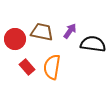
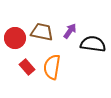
red circle: moved 1 px up
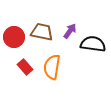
red circle: moved 1 px left, 1 px up
red rectangle: moved 2 px left
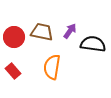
red rectangle: moved 12 px left, 4 px down
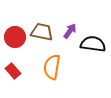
red circle: moved 1 px right
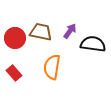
brown trapezoid: moved 1 px left
red circle: moved 1 px down
red rectangle: moved 1 px right, 2 px down
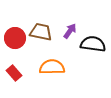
orange semicircle: rotated 80 degrees clockwise
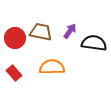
black semicircle: moved 1 px right, 1 px up
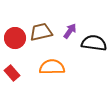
brown trapezoid: rotated 25 degrees counterclockwise
red rectangle: moved 2 px left
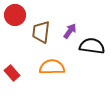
brown trapezoid: rotated 70 degrees counterclockwise
red circle: moved 23 px up
black semicircle: moved 2 px left, 3 px down
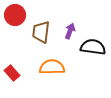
purple arrow: rotated 14 degrees counterclockwise
black semicircle: moved 1 px right, 1 px down
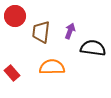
red circle: moved 1 px down
black semicircle: moved 1 px down
